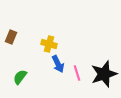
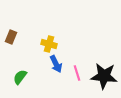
blue arrow: moved 2 px left
black star: moved 2 px down; rotated 24 degrees clockwise
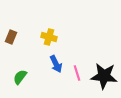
yellow cross: moved 7 px up
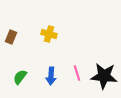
yellow cross: moved 3 px up
blue arrow: moved 5 px left, 12 px down; rotated 30 degrees clockwise
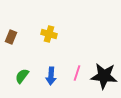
pink line: rotated 35 degrees clockwise
green semicircle: moved 2 px right, 1 px up
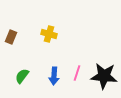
blue arrow: moved 3 px right
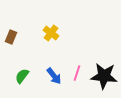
yellow cross: moved 2 px right, 1 px up; rotated 21 degrees clockwise
blue arrow: rotated 42 degrees counterclockwise
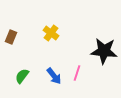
black star: moved 25 px up
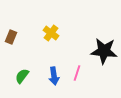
blue arrow: rotated 30 degrees clockwise
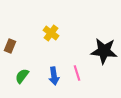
brown rectangle: moved 1 px left, 9 px down
pink line: rotated 35 degrees counterclockwise
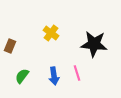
black star: moved 10 px left, 7 px up
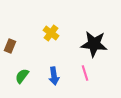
pink line: moved 8 px right
